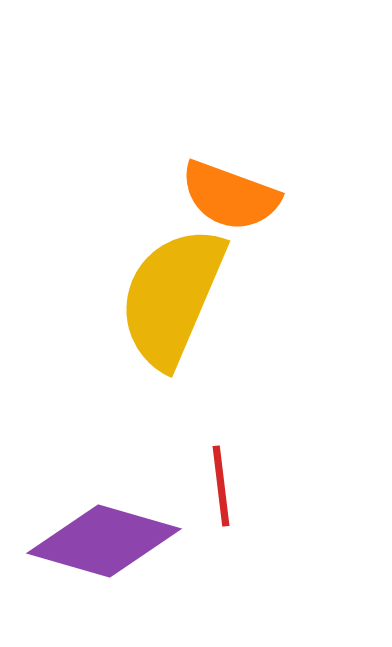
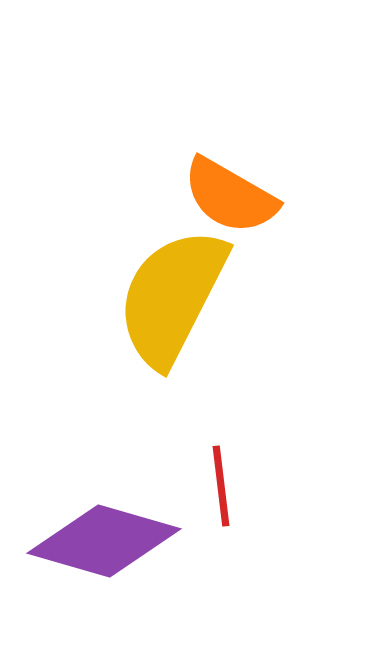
orange semicircle: rotated 10 degrees clockwise
yellow semicircle: rotated 4 degrees clockwise
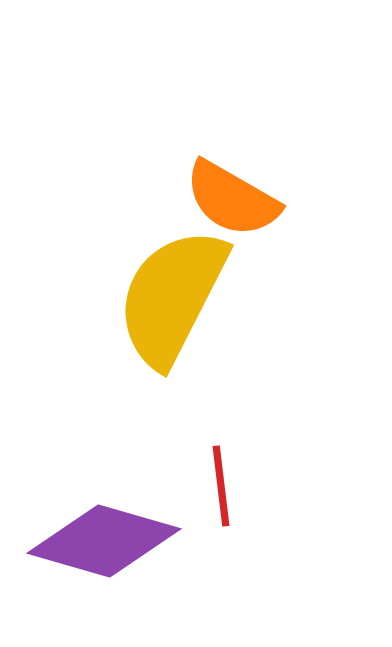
orange semicircle: moved 2 px right, 3 px down
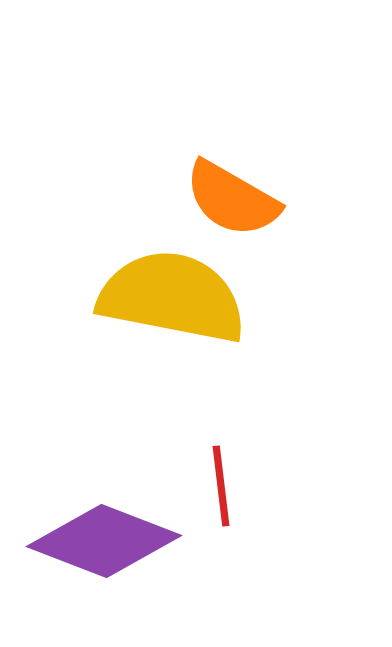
yellow semicircle: rotated 74 degrees clockwise
purple diamond: rotated 5 degrees clockwise
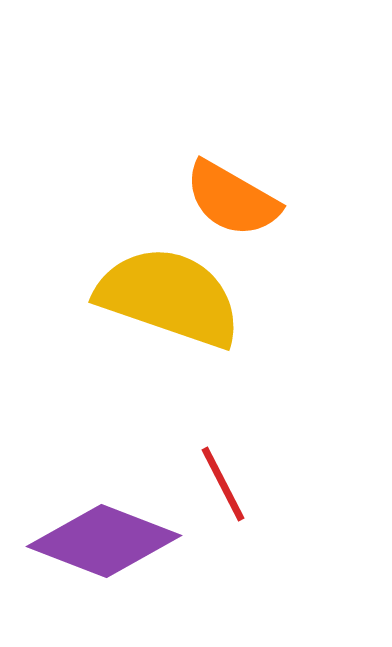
yellow semicircle: moved 3 px left; rotated 8 degrees clockwise
red line: moved 2 px right, 2 px up; rotated 20 degrees counterclockwise
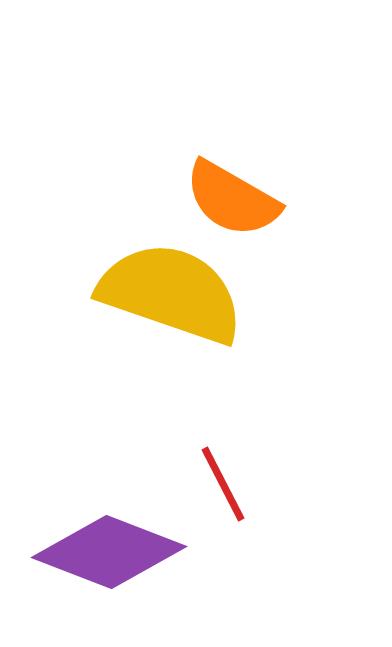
yellow semicircle: moved 2 px right, 4 px up
purple diamond: moved 5 px right, 11 px down
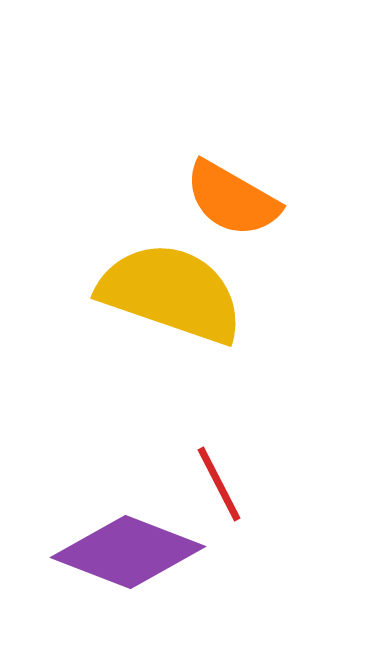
red line: moved 4 px left
purple diamond: moved 19 px right
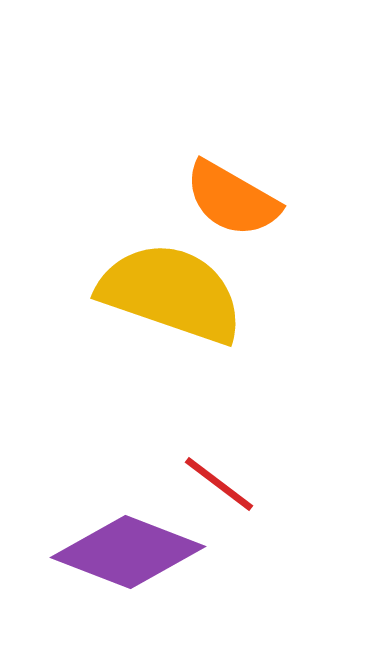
red line: rotated 26 degrees counterclockwise
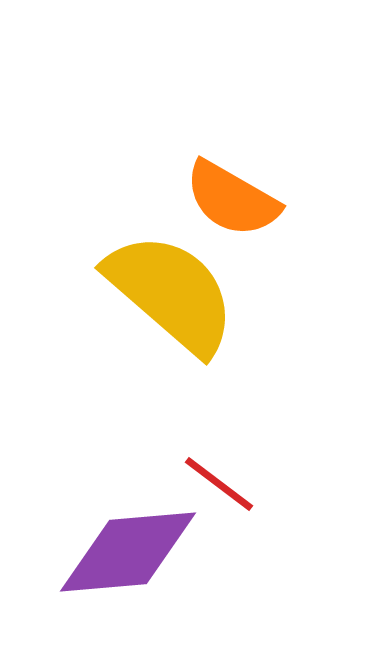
yellow semicircle: rotated 22 degrees clockwise
purple diamond: rotated 26 degrees counterclockwise
